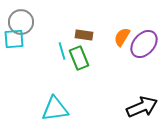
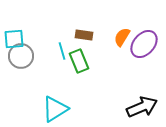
gray circle: moved 34 px down
green rectangle: moved 3 px down
cyan triangle: rotated 24 degrees counterclockwise
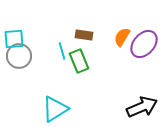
gray circle: moved 2 px left
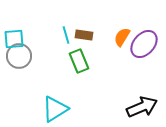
cyan line: moved 4 px right, 16 px up
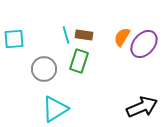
gray circle: moved 25 px right, 13 px down
green rectangle: rotated 40 degrees clockwise
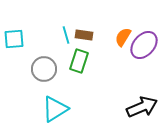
orange semicircle: moved 1 px right
purple ellipse: moved 1 px down
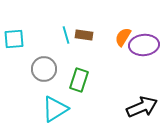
purple ellipse: rotated 44 degrees clockwise
green rectangle: moved 19 px down
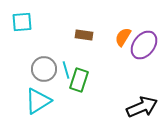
cyan line: moved 35 px down
cyan square: moved 8 px right, 17 px up
purple ellipse: rotated 48 degrees counterclockwise
cyan triangle: moved 17 px left, 8 px up
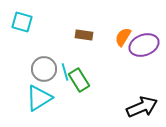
cyan square: rotated 20 degrees clockwise
purple ellipse: rotated 32 degrees clockwise
cyan line: moved 1 px left, 2 px down
green rectangle: rotated 50 degrees counterclockwise
cyan triangle: moved 1 px right, 3 px up
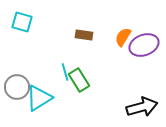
gray circle: moved 27 px left, 18 px down
black arrow: rotated 8 degrees clockwise
